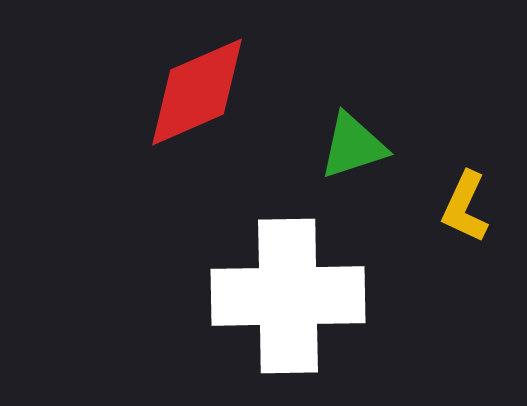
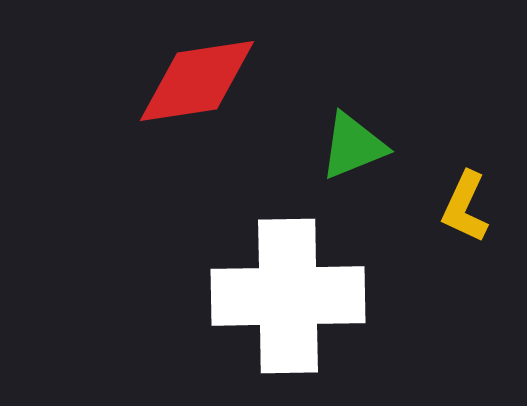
red diamond: moved 11 px up; rotated 15 degrees clockwise
green triangle: rotated 4 degrees counterclockwise
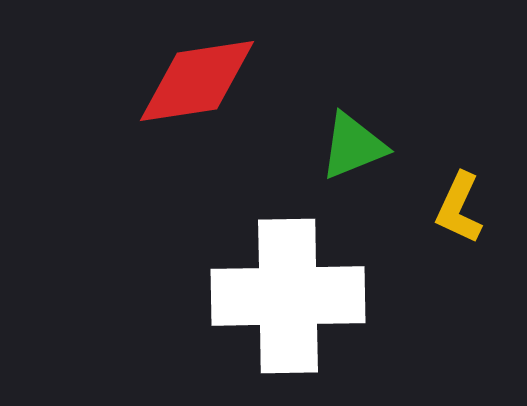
yellow L-shape: moved 6 px left, 1 px down
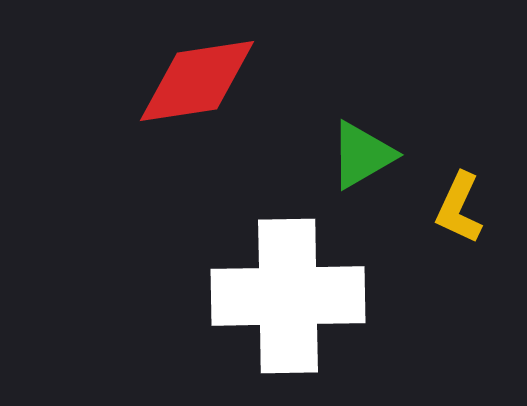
green triangle: moved 9 px right, 9 px down; rotated 8 degrees counterclockwise
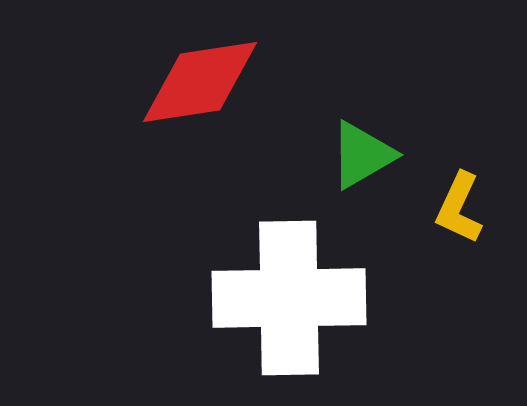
red diamond: moved 3 px right, 1 px down
white cross: moved 1 px right, 2 px down
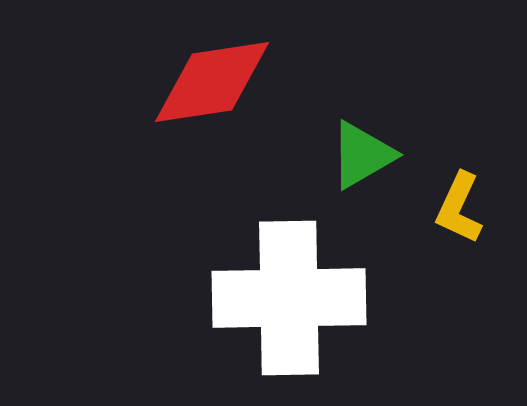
red diamond: moved 12 px right
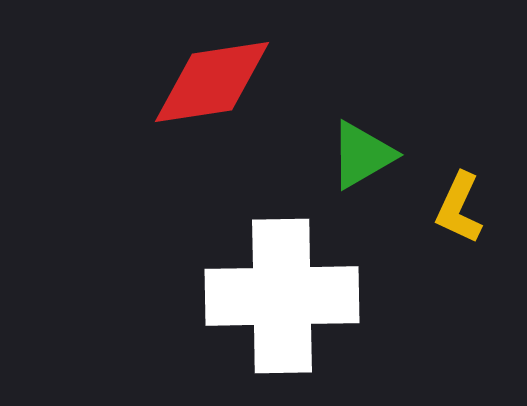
white cross: moved 7 px left, 2 px up
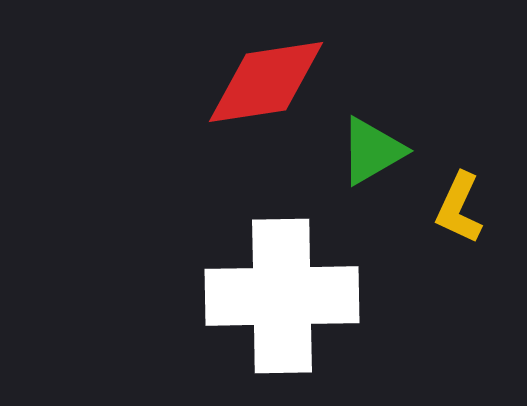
red diamond: moved 54 px right
green triangle: moved 10 px right, 4 px up
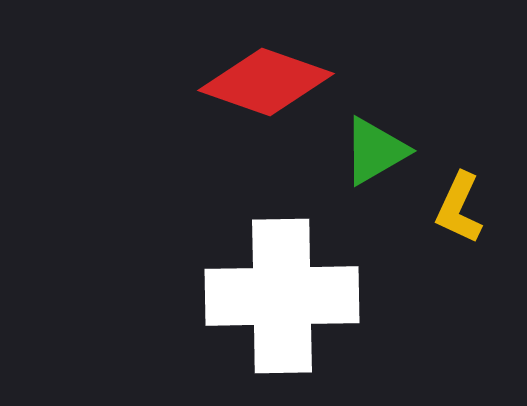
red diamond: rotated 28 degrees clockwise
green triangle: moved 3 px right
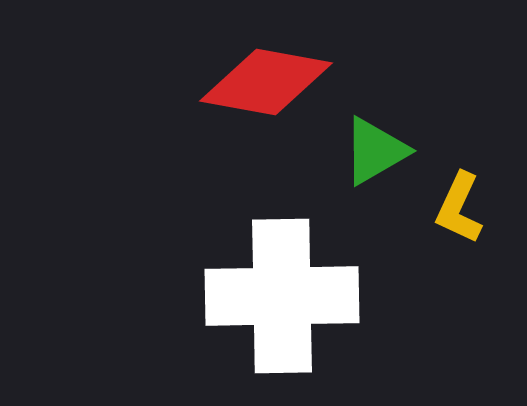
red diamond: rotated 9 degrees counterclockwise
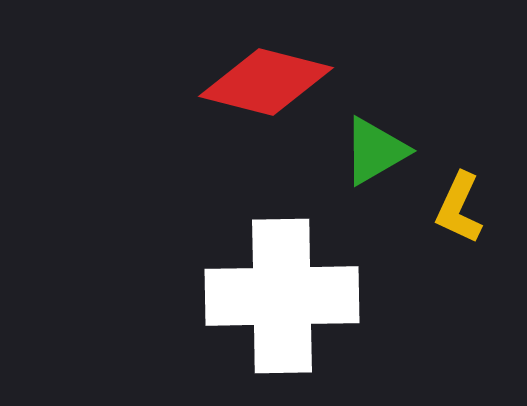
red diamond: rotated 4 degrees clockwise
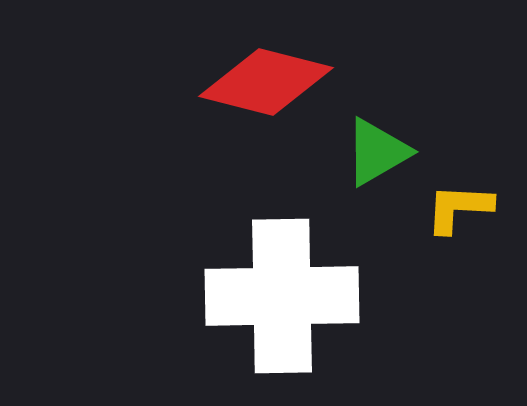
green triangle: moved 2 px right, 1 px down
yellow L-shape: rotated 68 degrees clockwise
